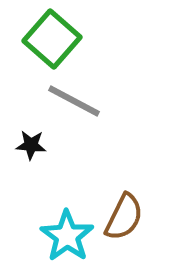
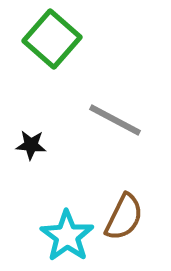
gray line: moved 41 px right, 19 px down
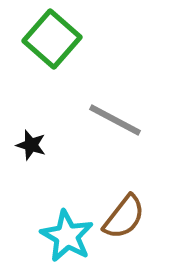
black star: rotated 12 degrees clockwise
brown semicircle: rotated 12 degrees clockwise
cyan star: rotated 6 degrees counterclockwise
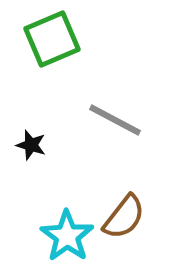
green square: rotated 26 degrees clockwise
cyan star: rotated 6 degrees clockwise
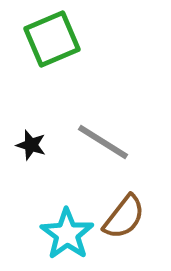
gray line: moved 12 px left, 22 px down; rotated 4 degrees clockwise
cyan star: moved 2 px up
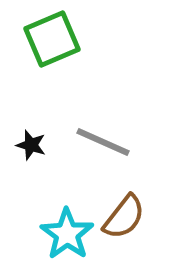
gray line: rotated 8 degrees counterclockwise
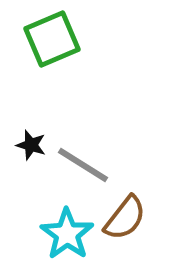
gray line: moved 20 px left, 23 px down; rotated 8 degrees clockwise
brown semicircle: moved 1 px right, 1 px down
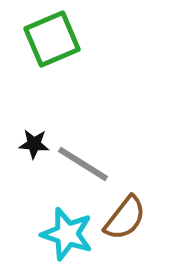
black star: moved 3 px right, 1 px up; rotated 12 degrees counterclockwise
gray line: moved 1 px up
cyan star: rotated 18 degrees counterclockwise
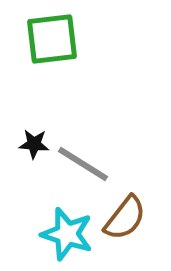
green square: rotated 16 degrees clockwise
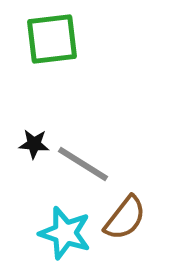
cyan star: moved 2 px left, 1 px up
